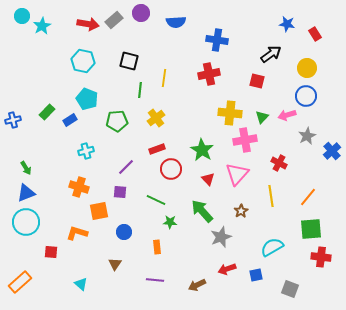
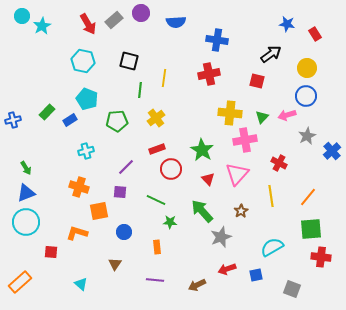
red arrow at (88, 24): rotated 50 degrees clockwise
gray square at (290, 289): moved 2 px right
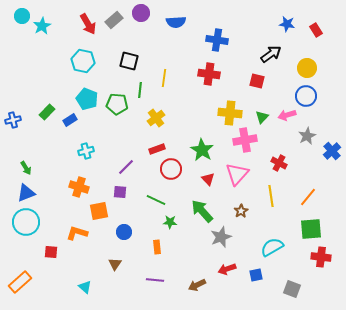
red rectangle at (315, 34): moved 1 px right, 4 px up
red cross at (209, 74): rotated 20 degrees clockwise
green pentagon at (117, 121): moved 17 px up; rotated 10 degrees clockwise
cyan triangle at (81, 284): moved 4 px right, 3 px down
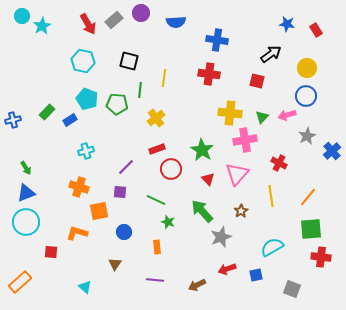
green star at (170, 222): moved 2 px left; rotated 16 degrees clockwise
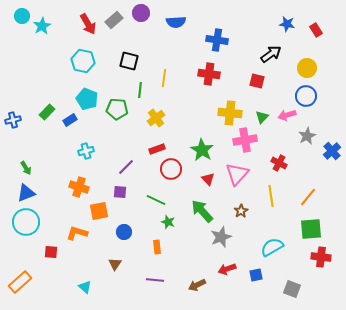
green pentagon at (117, 104): moved 5 px down
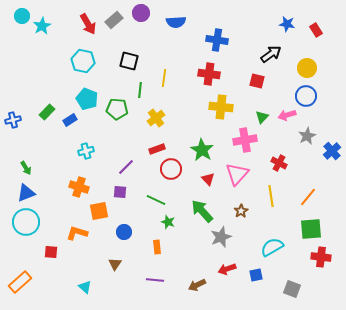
yellow cross at (230, 113): moved 9 px left, 6 px up
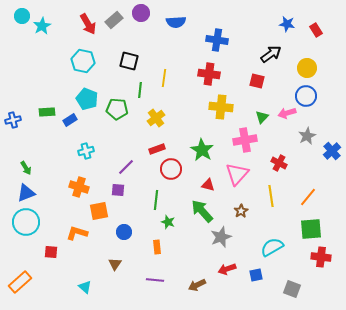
green rectangle at (47, 112): rotated 42 degrees clockwise
pink arrow at (287, 115): moved 2 px up
red triangle at (208, 179): moved 6 px down; rotated 32 degrees counterclockwise
purple square at (120, 192): moved 2 px left, 2 px up
green line at (156, 200): rotated 72 degrees clockwise
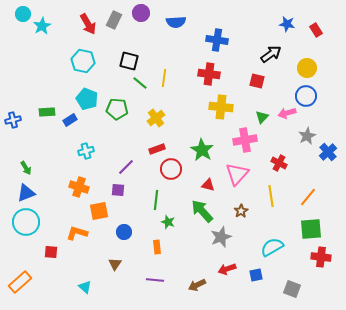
cyan circle at (22, 16): moved 1 px right, 2 px up
gray rectangle at (114, 20): rotated 24 degrees counterclockwise
green line at (140, 90): moved 7 px up; rotated 56 degrees counterclockwise
blue cross at (332, 151): moved 4 px left, 1 px down
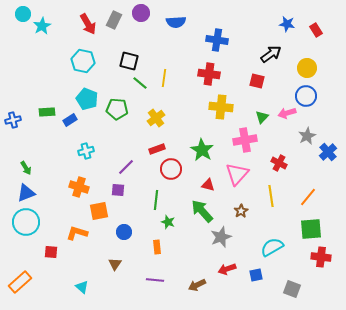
cyan triangle at (85, 287): moved 3 px left
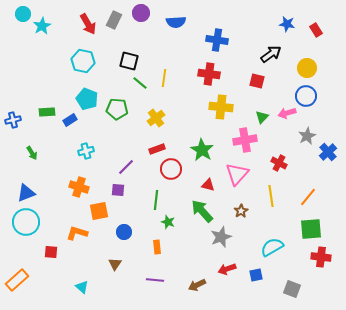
green arrow at (26, 168): moved 6 px right, 15 px up
orange rectangle at (20, 282): moved 3 px left, 2 px up
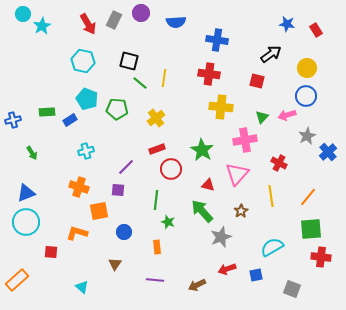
pink arrow at (287, 113): moved 2 px down
